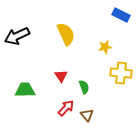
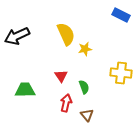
yellow star: moved 20 px left, 2 px down
red arrow: moved 5 px up; rotated 30 degrees counterclockwise
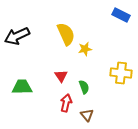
green trapezoid: moved 3 px left, 3 px up
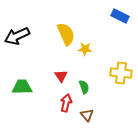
blue rectangle: moved 1 px left, 1 px down
yellow star: rotated 16 degrees clockwise
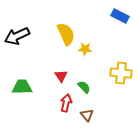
green semicircle: rotated 24 degrees counterclockwise
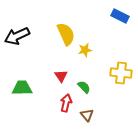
yellow star: moved 1 px down; rotated 16 degrees counterclockwise
green trapezoid: moved 1 px down
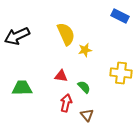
red triangle: rotated 48 degrees counterclockwise
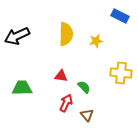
yellow semicircle: rotated 25 degrees clockwise
yellow star: moved 11 px right, 9 px up
red arrow: rotated 12 degrees clockwise
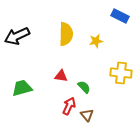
green trapezoid: rotated 15 degrees counterclockwise
red arrow: moved 3 px right, 3 px down
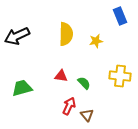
blue rectangle: rotated 42 degrees clockwise
yellow cross: moved 1 px left, 3 px down
green semicircle: moved 4 px up
